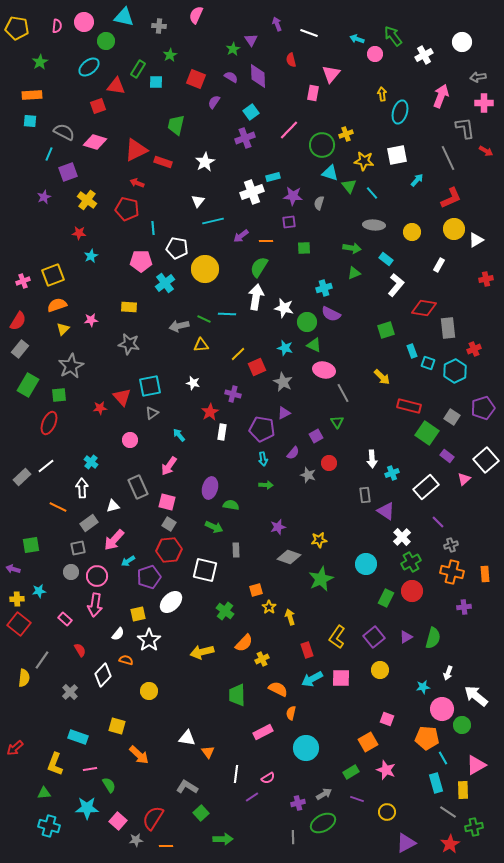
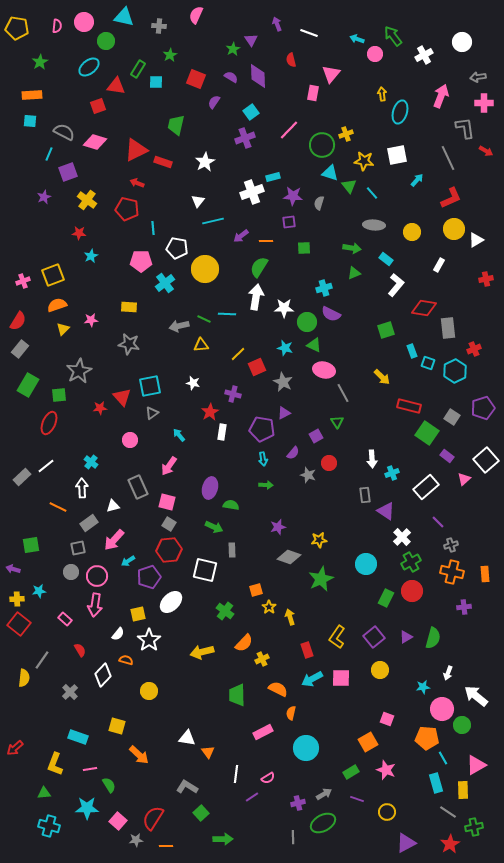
white star at (284, 308): rotated 12 degrees counterclockwise
gray star at (71, 366): moved 8 px right, 5 px down
gray rectangle at (236, 550): moved 4 px left
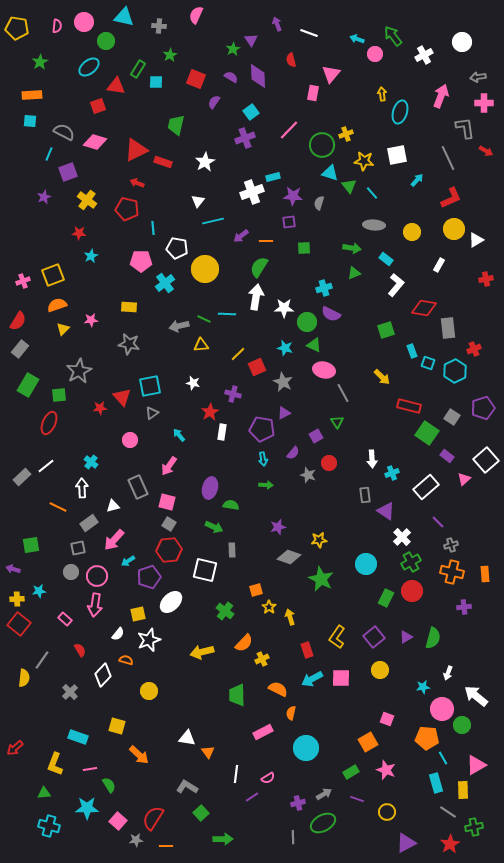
green star at (321, 579): rotated 20 degrees counterclockwise
white star at (149, 640): rotated 15 degrees clockwise
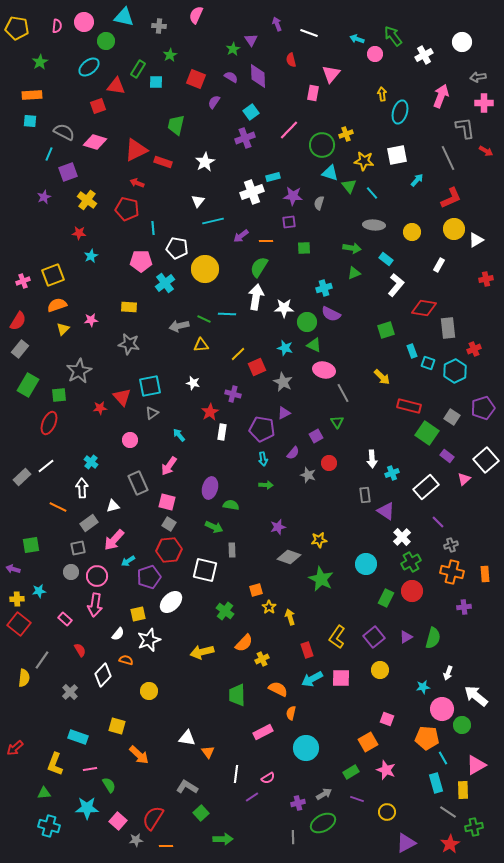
gray rectangle at (138, 487): moved 4 px up
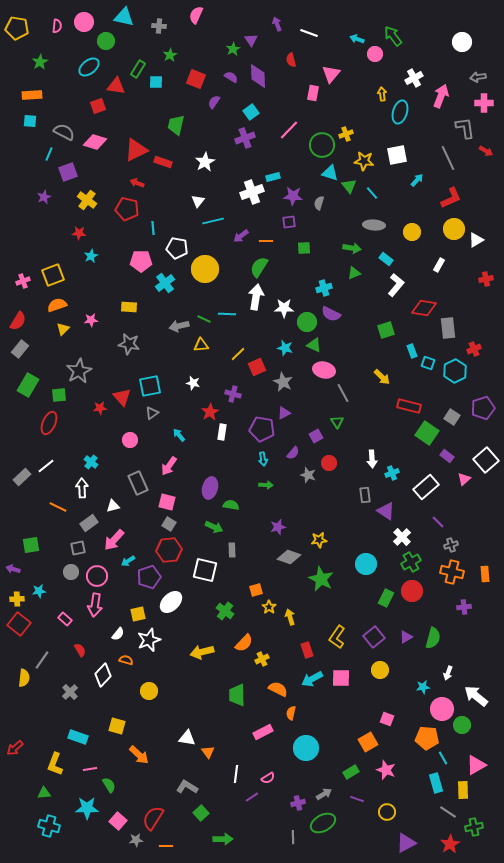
white cross at (424, 55): moved 10 px left, 23 px down
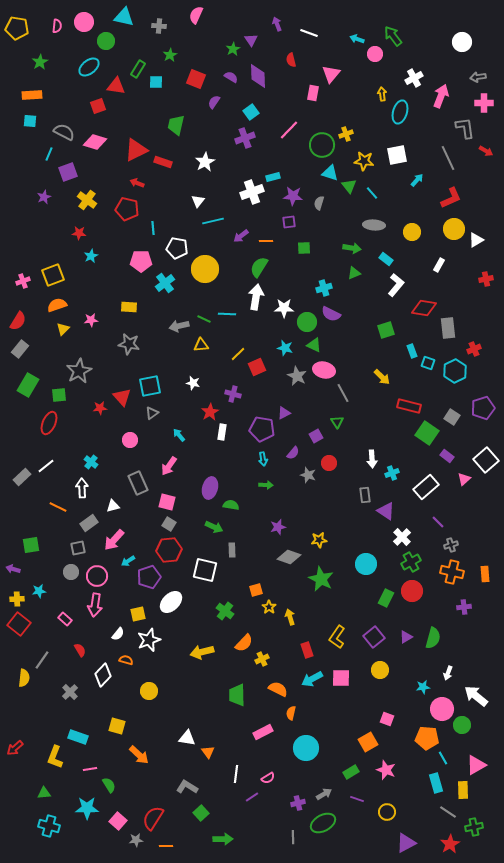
gray star at (283, 382): moved 14 px right, 6 px up
yellow L-shape at (55, 764): moved 7 px up
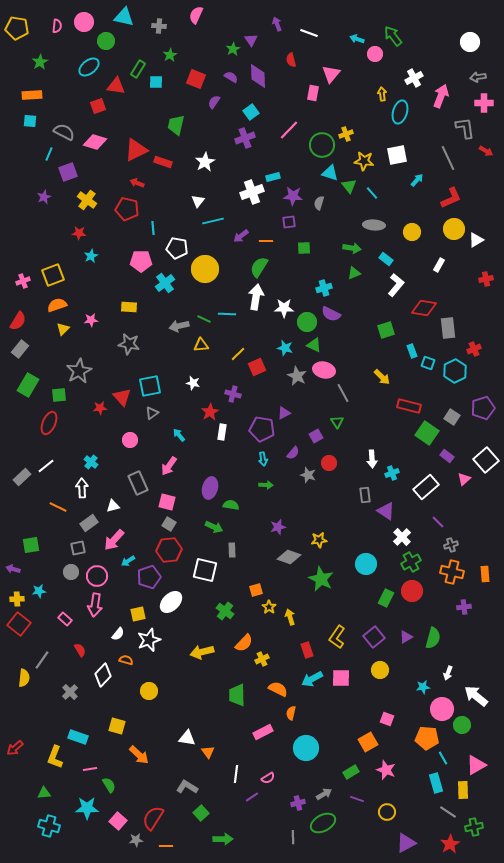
white circle at (462, 42): moved 8 px right
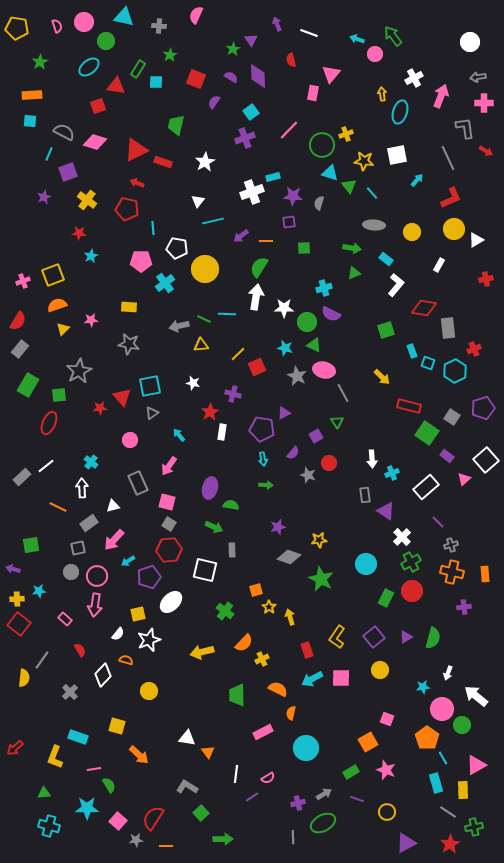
pink semicircle at (57, 26): rotated 24 degrees counterclockwise
orange pentagon at (427, 738): rotated 30 degrees clockwise
pink line at (90, 769): moved 4 px right
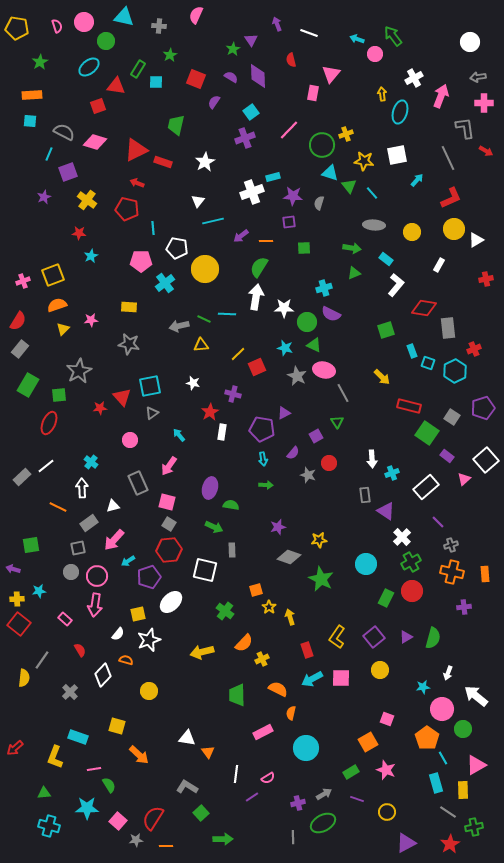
green circle at (462, 725): moved 1 px right, 4 px down
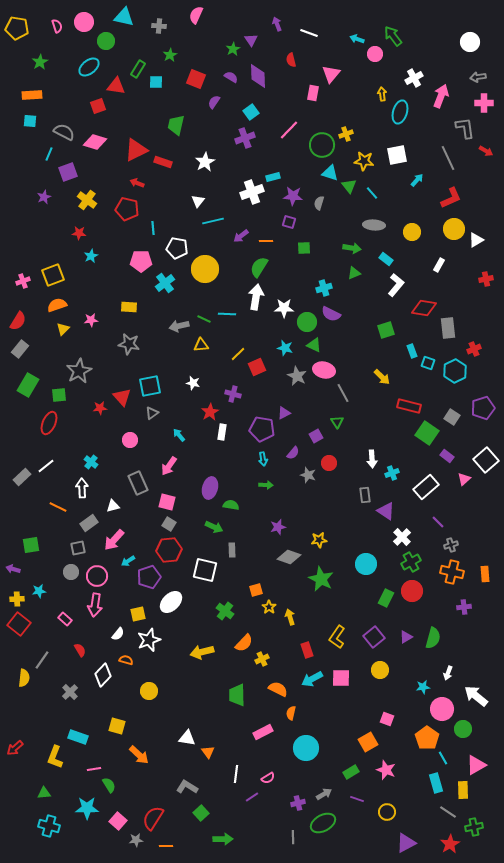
purple square at (289, 222): rotated 24 degrees clockwise
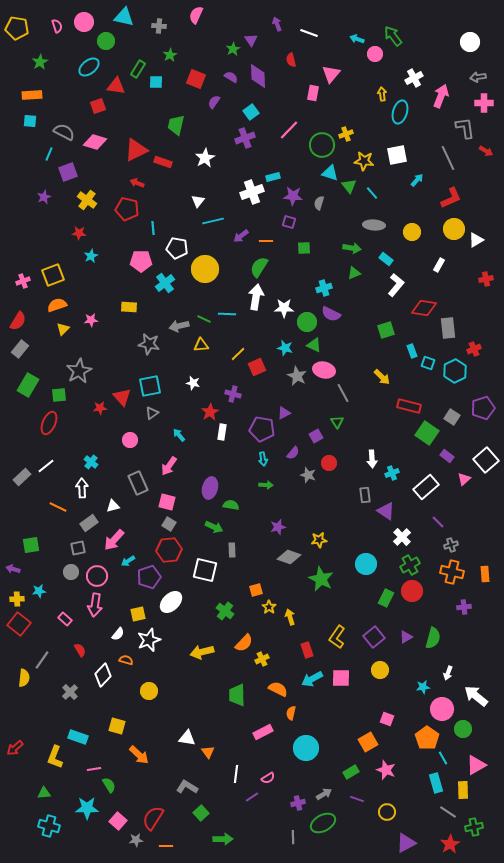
white star at (205, 162): moved 4 px up
gray star at (129, 344): moved 20 px right
green cross at (411, 562): moved 1 px left, 3 px down
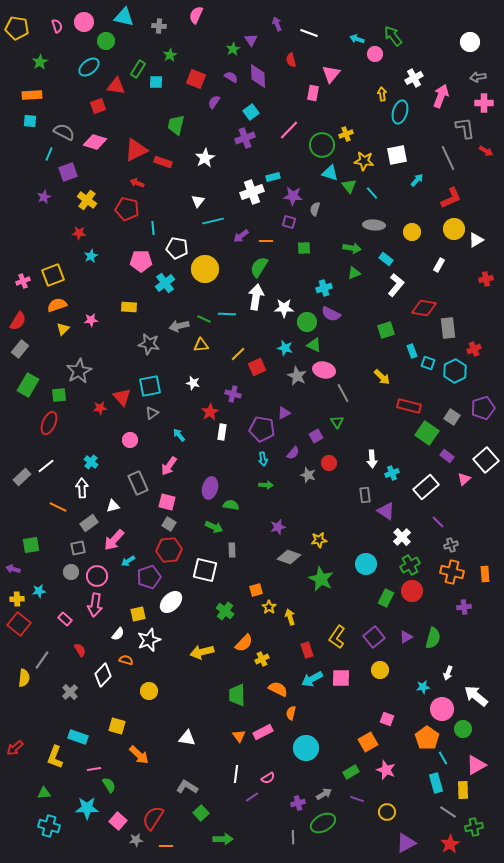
gray semicircle at (319, 203): moved 4 px left, 6 px down
orange triangle at (208, 752): moved 31 px right, 16 px up
